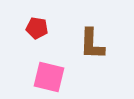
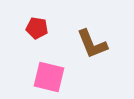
brown L-shape: rotated 24 degrees counterclockwise
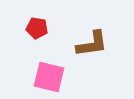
brown L-shape: rotated 76 degrees counterclockwise
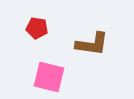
brown L-shape: rotated 16 degrees clockwise
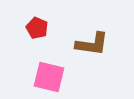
red pentagon: rotated 15 degrees clockwise
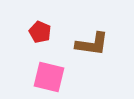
red pentagon: moved 3 px right, 4 px down
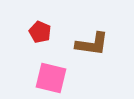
pink square: moved 2 px right, 1 px down
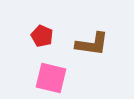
red pentagon: moved 2 px right, 4 px down
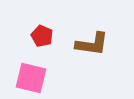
pink square: moved 20 px left
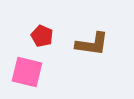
pink square: moved 4 px left, 6 px up
